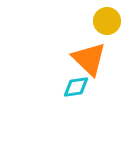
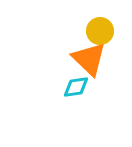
yellow circle: moved 7 px left, 10 px down
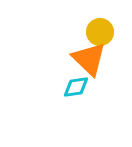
yellow circle: moved 1 px down
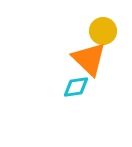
yellow circle: moved 3 px right, 1 px up
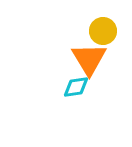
orange triangle: rotated 15 degrees clockwise
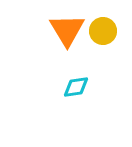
orange triangle: moved 22 px left, 29 px up
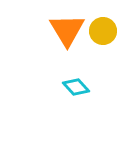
cyan diamond: rotated 56 degrees clockwise
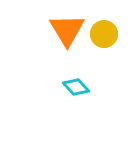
yellow circle: moved 1 px right, 3 px down
